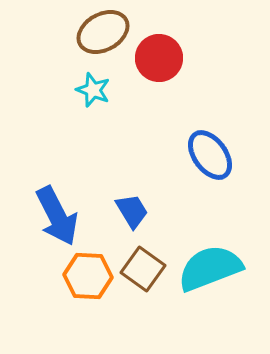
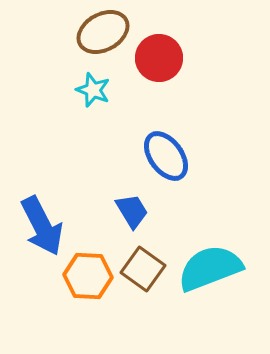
blue ellipse: moved 44 px left, 1 px down
blue arrow: moved 15 px left, 10 px down
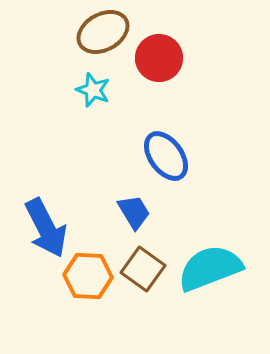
blue trapezoid: moved 2 px right, 1 px down
blue arrow: moved 4 px right, 2 px down
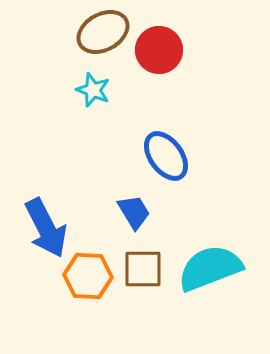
red circle: moved 8 px up
brown square: rotated 36 degrees counterclockwise
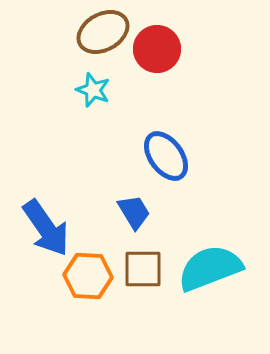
red circle: moved 2 px left, 1 px up
blue arrow: rotated 8 degrees counterclockwise
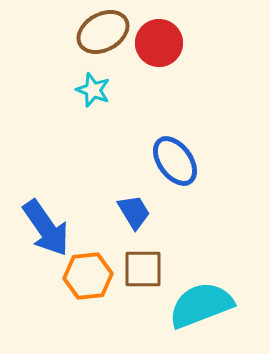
red circle: moved 2 px right, 6 px up
blue ellipse: moved 9 px right, 5 px down
cyan semicircle: moved 9 px left, 37 px down
orange hexagon: rotated 9 degrees counterclockwise
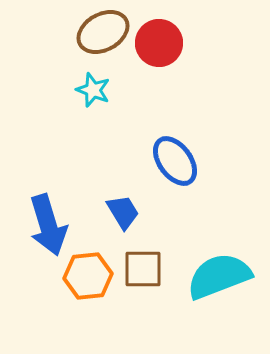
blue trapezoid: moved 11 px left
blue arrow: moved 2 px right, 3 px up; rotated 18 degrees clockwise
cyan semicircle: moved 18 px right, 29 px up
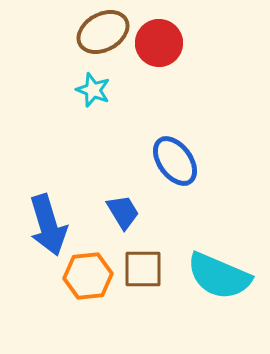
cyan semicircle: rotated 136 degrees counterclockwise
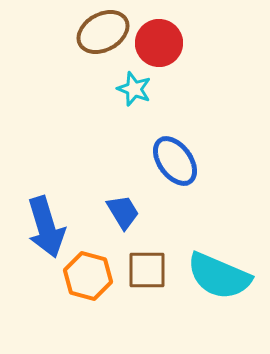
cyan star: moved 41 px right, 1 px up
blue arrow: moved 2 px left, 2 px down
brown square: moved 4 px right, 1 px down
orange hexagon: rotated 21 degrees clockwise
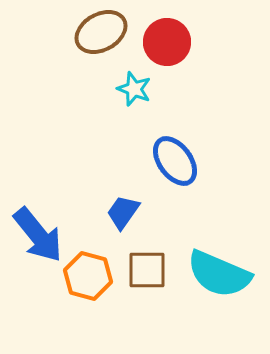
brown ellipse: moved 2 px left
red circle: moved 8 px right, 1 px up
blue trapezoid: rotated 114 degrees counterclockwise
blue arrow: moved 8 px left, 8 px down; rotated 22 degrees counterclockwise
cyan semicircle: moved 2 px up
